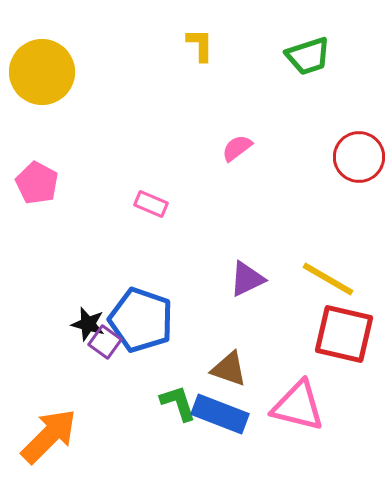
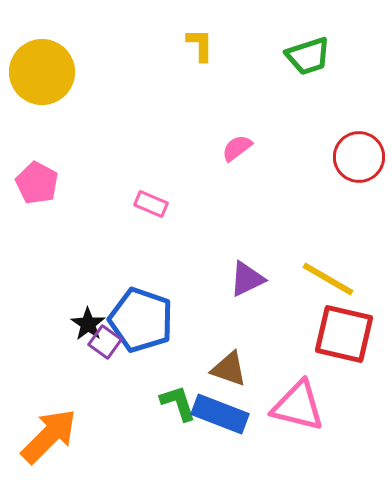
black star: rotated 20 degrees clockwise
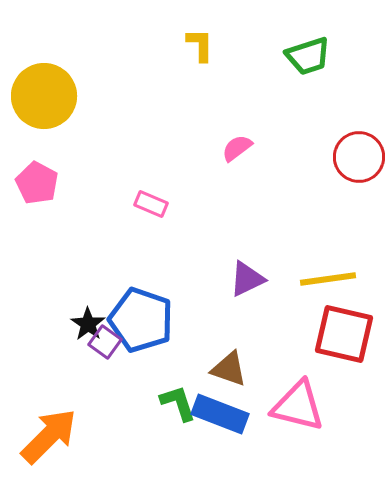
yellow circle: moved 2 px right, 24 px down
yellow line: rotated 38 degrees counterclockwise
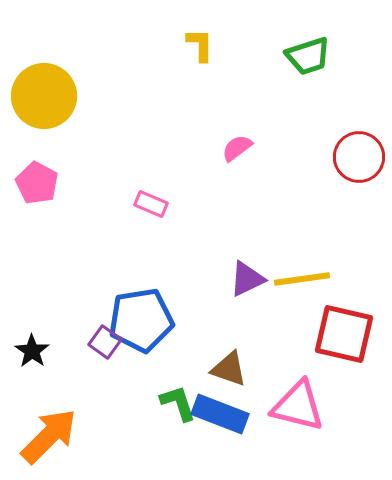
yellow line: moved 26 px left
blue pentagon: rotated 28 degrees counterclockwise
black star: moved 56 px left, 27 px down
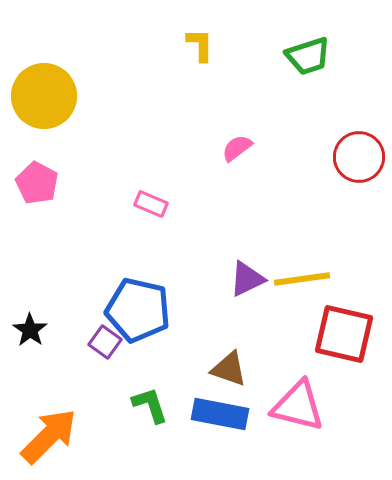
blue pentagon: moved 3 px left, 10 px up; rotated 22 degrees clockwise
black star: moved 2 px left, 21 px up
green L-shape: moved 28 px left, 2 px down
blue rectangle: rotated 10 degrees counterclockwise
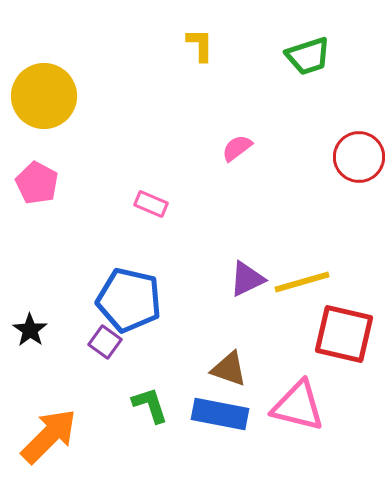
yellow line: moved 3 px down; rotated 8 degrees counterclockwise
blue pentagon: moved 9 px left, 10 px up
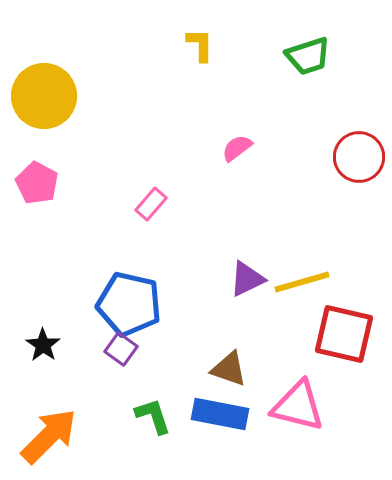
pink rectangle: rotated 72 degrees counterclockwise
blue pentagon: moved 4 px down
black star: moved 13 px right, 15 px down
purple square: moved 16 px right, 7 px down
green L-shape: moved 3 px right, 11 px down
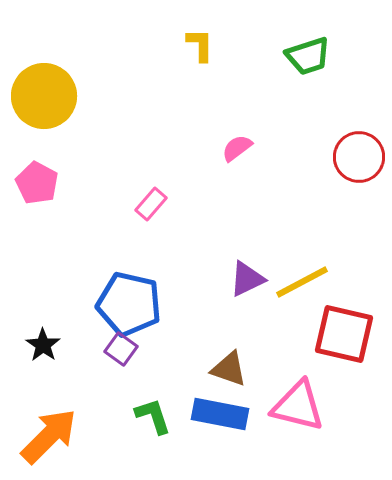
yellow line: rotated 12 degrees counterclockwise
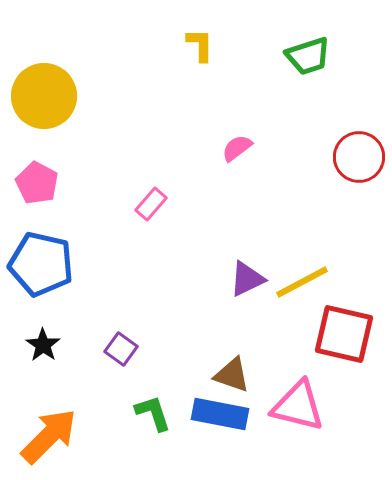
blue pentagon: moved 88 px left, 40 px up
brown triangle: moved 3 px right, 6 px down
green L-shape: moved 3 px up
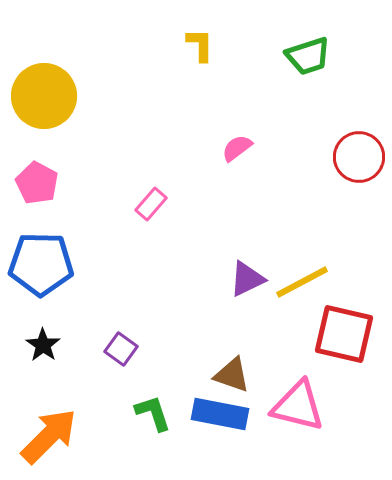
blue pentagon: rotated 12 degrees counterclockwise
